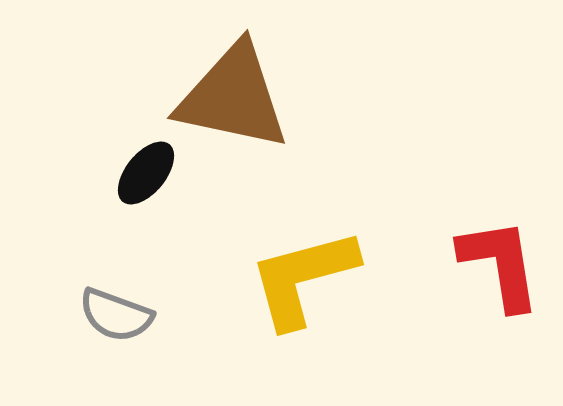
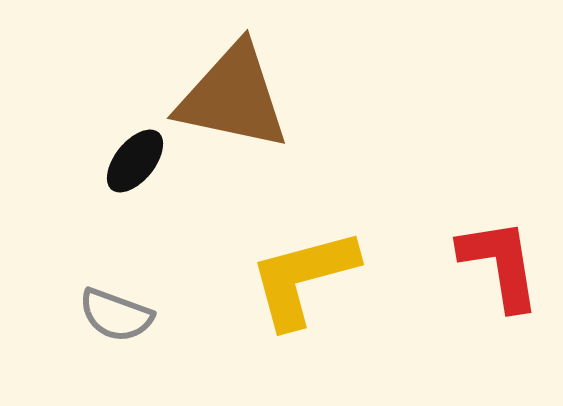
black ellipse: moved 11 px left, 12 px up
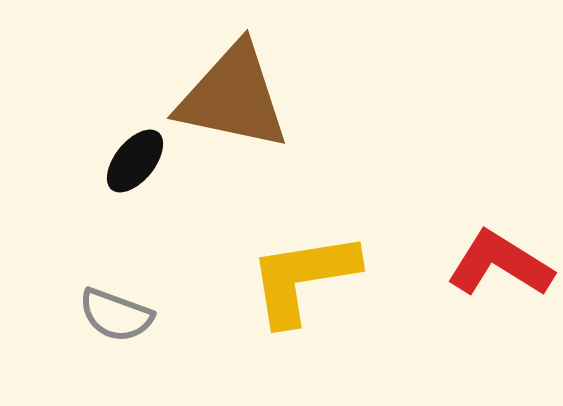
red L-shape: rotated 49 degrees counterclockwise
yellow L-shape: rotated 6 degrees clockwise
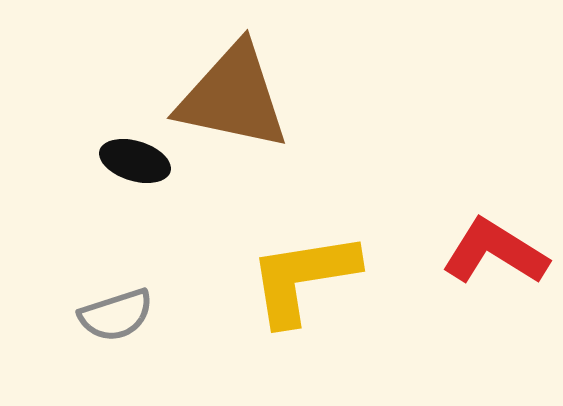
black ellipse: rotated 68 degrees clockwise
red L-shape: moved 5 px left, 12 px up
gray semicircle: rotated 38 degrees counterclockwise
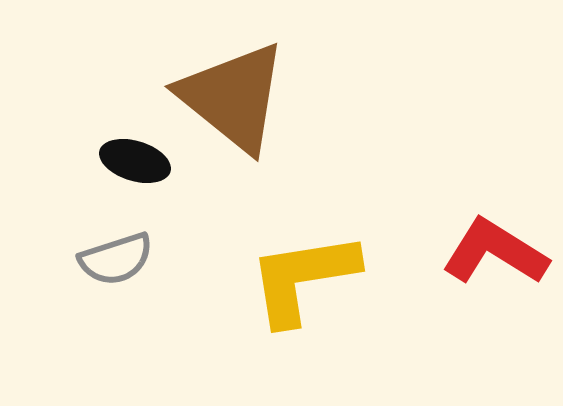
brown triangle: rotated 27 degrees clockwise
gray semicircle: moved 56 px up
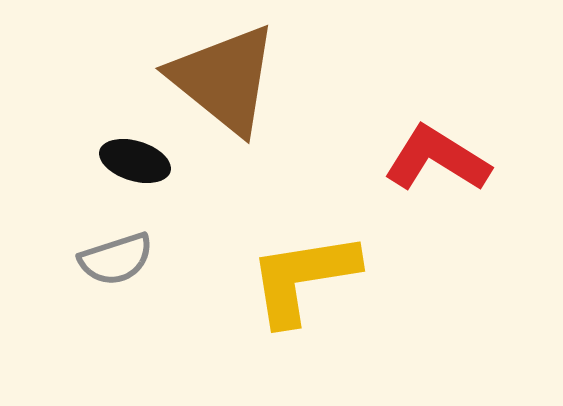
brown triangle: moved 9 px left, 18 px up
red L-shape: moved 58 px left, 93 px up
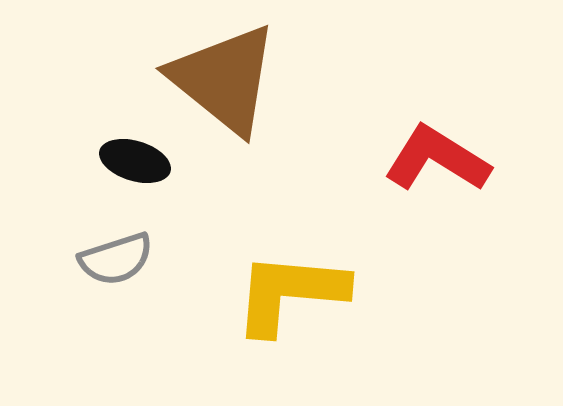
yellow L-shape: moved 13 px left, 15 px down; rotated 14 degrees clockwise
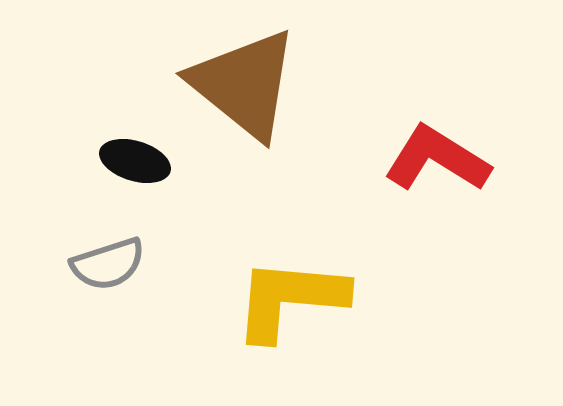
brown triangle: moved 20 px right, 5 px down
gray semicircle: moved 8 px left, 5 px down
yellow L-shape: moved 6 px down
